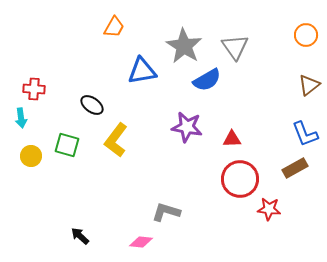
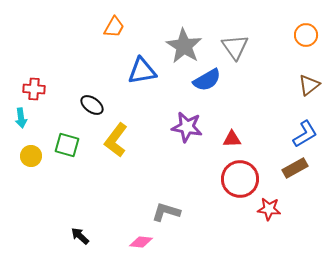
blue L-shape: rotated 100 degrees counterclockwise
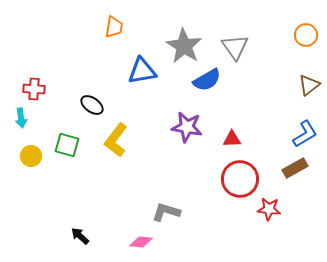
orange trapezoid: rotated 20 degrees counterclockwise
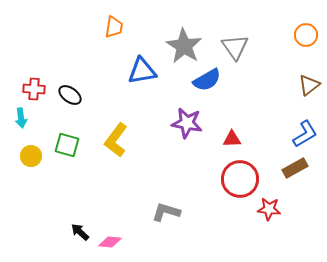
black ellipse: moved 22 px left, 10 px up
purple star: moved 4 px up
black arrow: moved 4 px up
pink diamond: moved 31 px left
